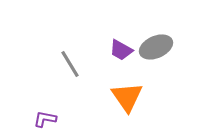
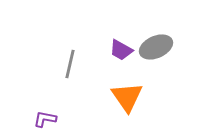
gray line: rotated 44 degrees clockwise
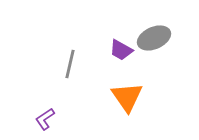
gray ellipse: moved 2 px left, 9 px up
purple L-shape: rotated 45 degrees counterclockwise
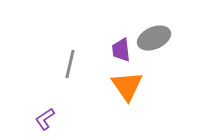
purple trapezoid: rotated 55 degrees clockwise
orange triangle: moved 11 px up
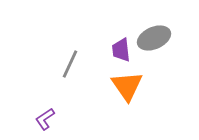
gray line: rotated 12 degrees clockwise
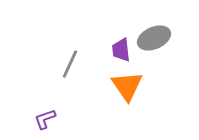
purple L-shape: rotated 15 degrees clockwise
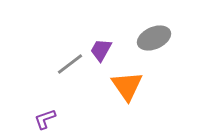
purple trapezoid: moved 20 px left; rotated 35 degrees clockwise
gray line: rotated 28 degrees clockwise
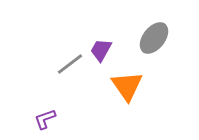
gray ellipse: rotated 28 degrees counterclockwise
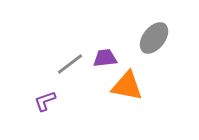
purple trapezoid: moved 4 px right, 8 px down; rotated 55 degrees clockwise
orange triangle: rotated 44 degrees counterclockwise
purple L-shape: moved 18 px up
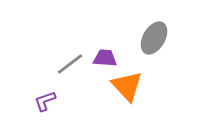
gray ellipse: rotated 8 degrees counterclockwise
purple trapezoid: rotated 10 degrees clockwise
orange triangle: rotated 36 degrees clockwise
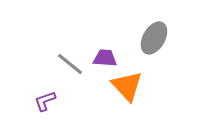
gray line: rotated 76 degrees clockwise
